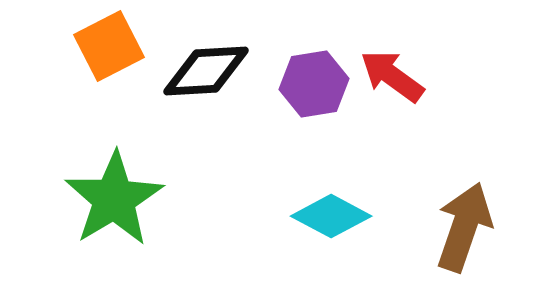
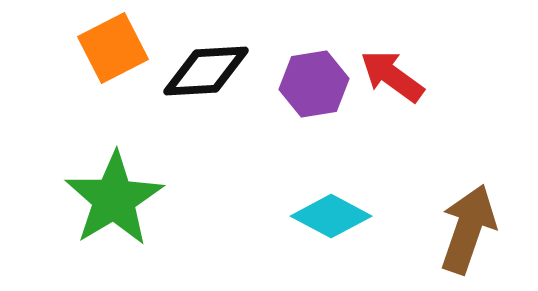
orange square: moved 4 px right, 2 px down
brown arrow: moved 4 px right, 2 px down
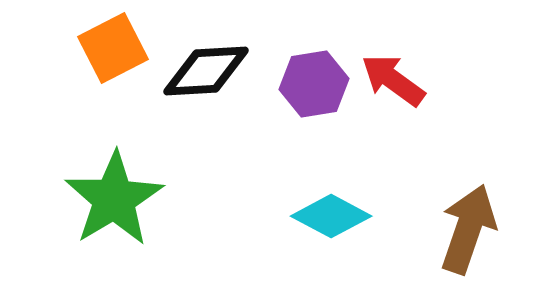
red arrow: moved 1 px right, 4 px down
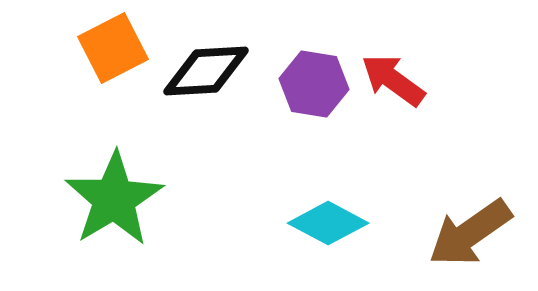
purple hexagon: rotated 18 degrees clockwise
cyan diamond: moved 3 px left, 7 px down
brown arrow: moved 2 px right, 4 px down; rotated 144 degrees counterclockwise
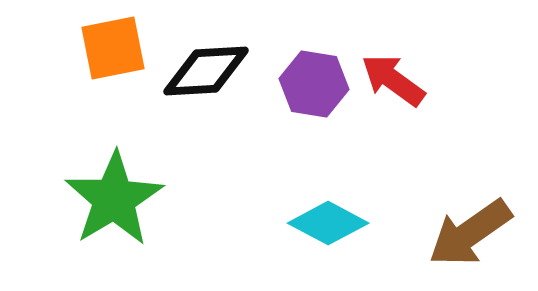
orange square: rotated 16 degrees clockwise
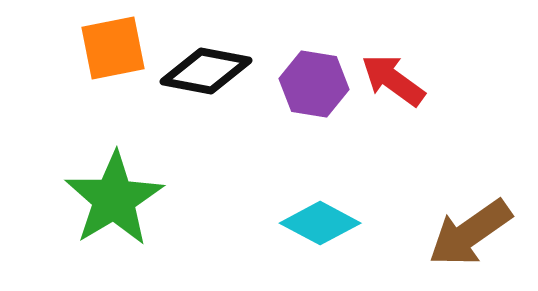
black diamond: rotated 14 degrees clockwise
cyan diamond: moved 8 px left
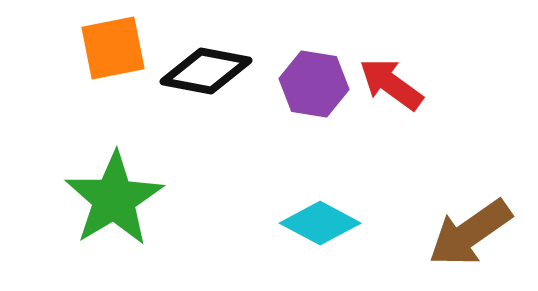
red arrow: moved 2 px left, 4 px down
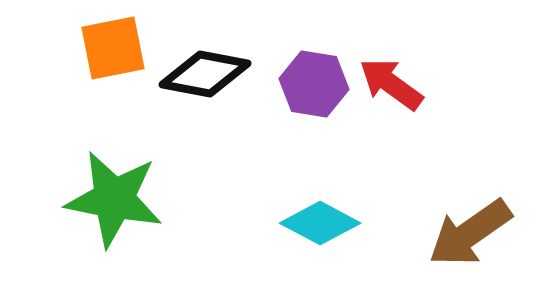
black diamond: moved 1 px left, 3 px down
green star: rotated 30 degrees counterclockwise
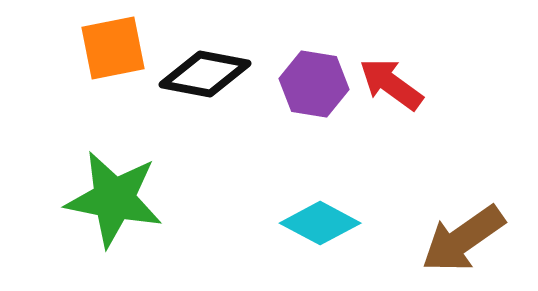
brown arrow: moved 7 px left, 6 px down
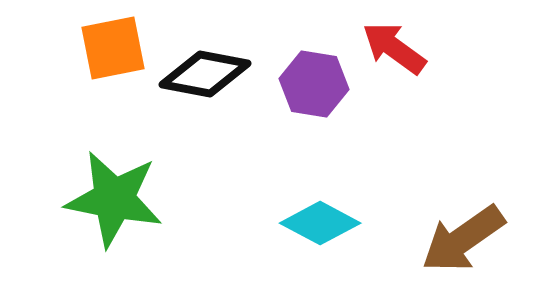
red arrow: moved 3 px right, 36 px up
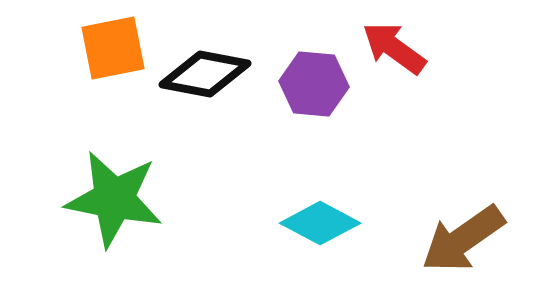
purple hexagon: rotated 4 degrees counterclockwise
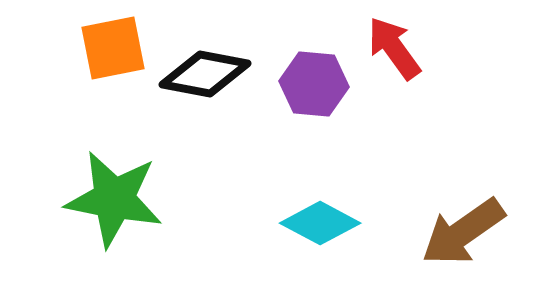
red arrow: rotated 18 degrees clockwise
brown arrow: moved 7 px up
